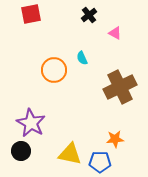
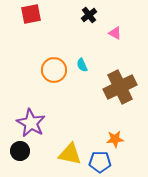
cyan semicircle: moved 7 px down
black circle: moved 1 px left
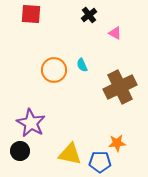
red square: rotated 15 degrees clockwise
orange star: moved 2 px right, 4 px down
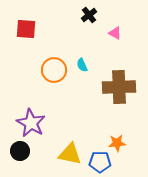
red square: moved 5 px left, 15 px down
brown cross: moved 1 px left; rotated 24 degrees clockwise
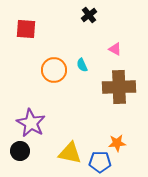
pink triangle: moved 16 px down
yellow triangle: moved 1 px up
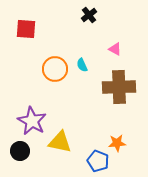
orange circle: moved 1 px right, 1 px up
purple star: moved 1 px right, 2 px up
yellow triangle: moved 10 px left, 11 px up
blue pentagon: moved 2 px left, 1 px up; rotated 20 degrees clockwise
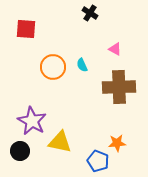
black cross: moved 1 px right, 2 px up; rotated 21 degrees counterclockwise
orange circle: moved 2 px left, 2 px up
